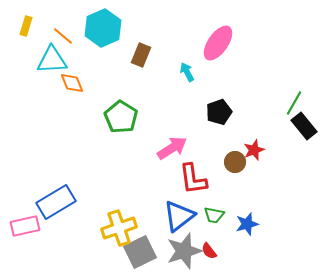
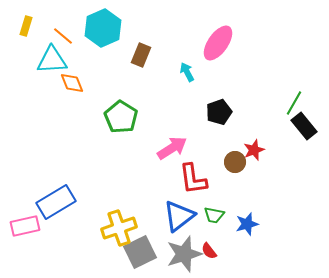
gray star: moved 3 px down
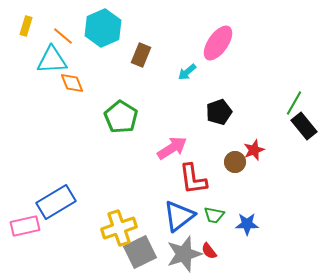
cyan arrow: rotated 102 degrees counterclockwise
blue star: rotated 15 degrees clockwise
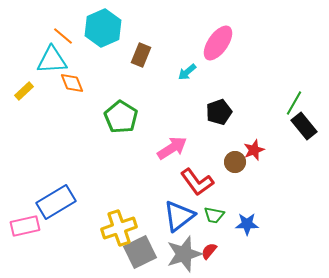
yellow rectangle: moved 2 px left, 65 px down; rotated 30 degrees clockwise
red L-shape: moved 4 px right, 3 px down; rotated 28 degrees counterclockwise
red semicircle: rotated 78 degrees clockwise
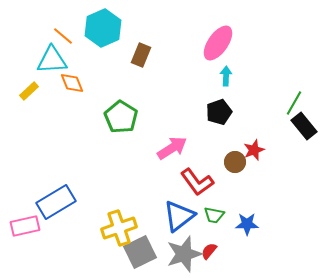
cyan arrow: moved 39 px right, 4 px down; rotated 132 degrees clockwise
yellow rectangle: moved 5 px right
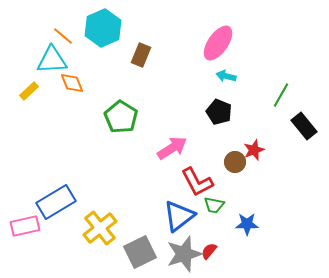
cyan arrow: rotated 78 degrees counterclockwise
green line: moved 13 px left, 8 px up
black pentagon: rotated 30 degrees counterclockwise
red L-shape: rotated 8 degrees clockwise
green trapezoid: moved 10 px up
yellow cross: moved 19 px left; rotated 20 degrees counterclockwise
